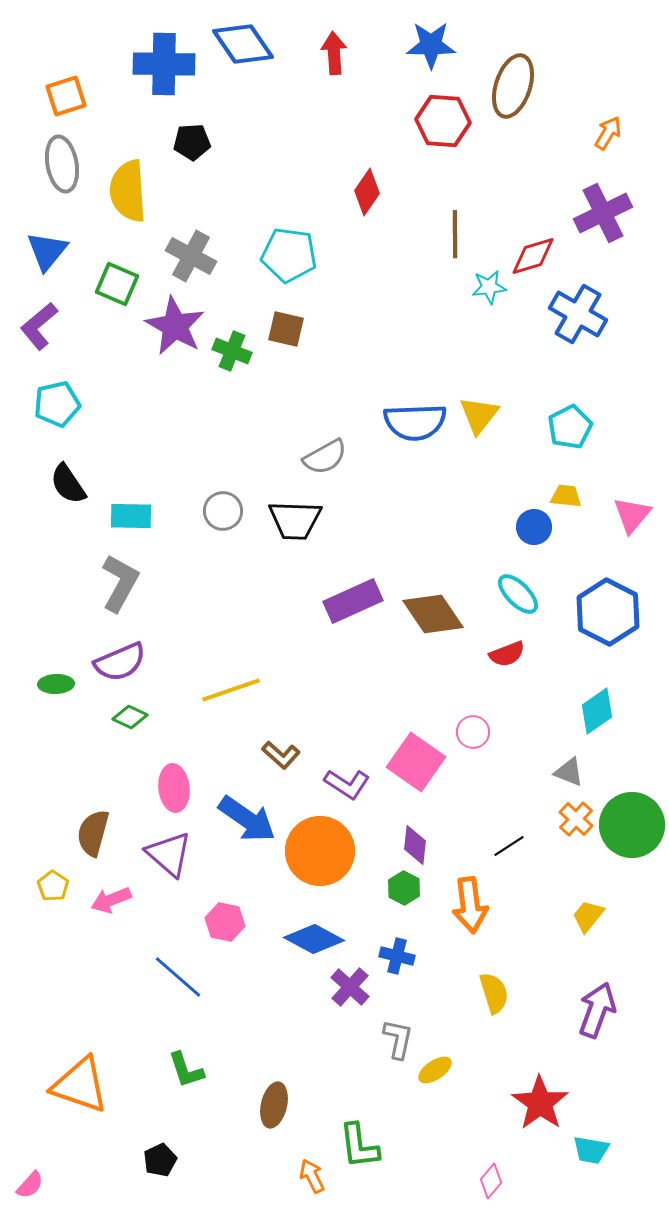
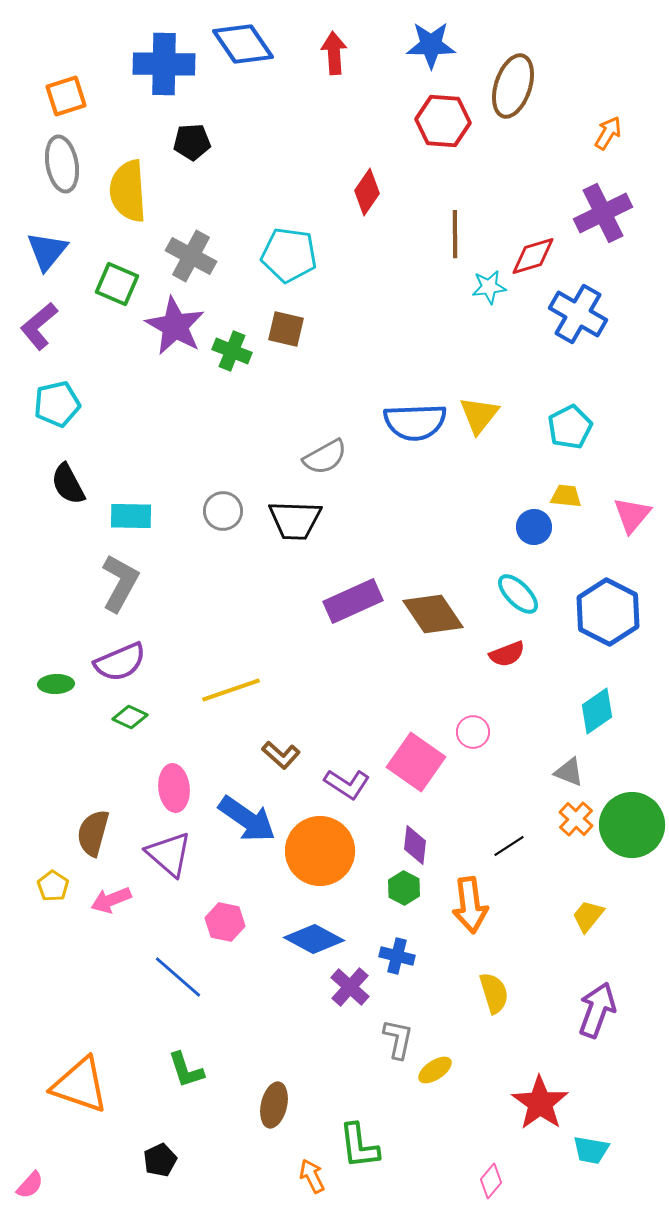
black semicircle at (68, 484): rotated 6 degrees clockwise
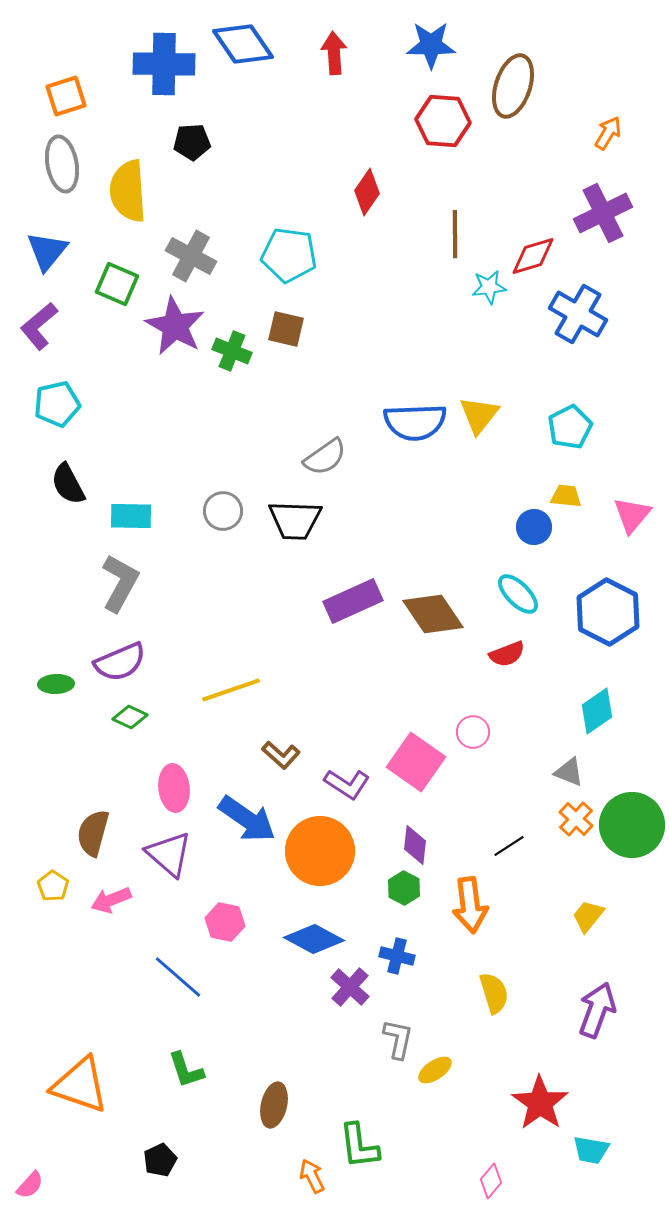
gray semicircle at (325, 457): rotated 6 degrees counterclockwise
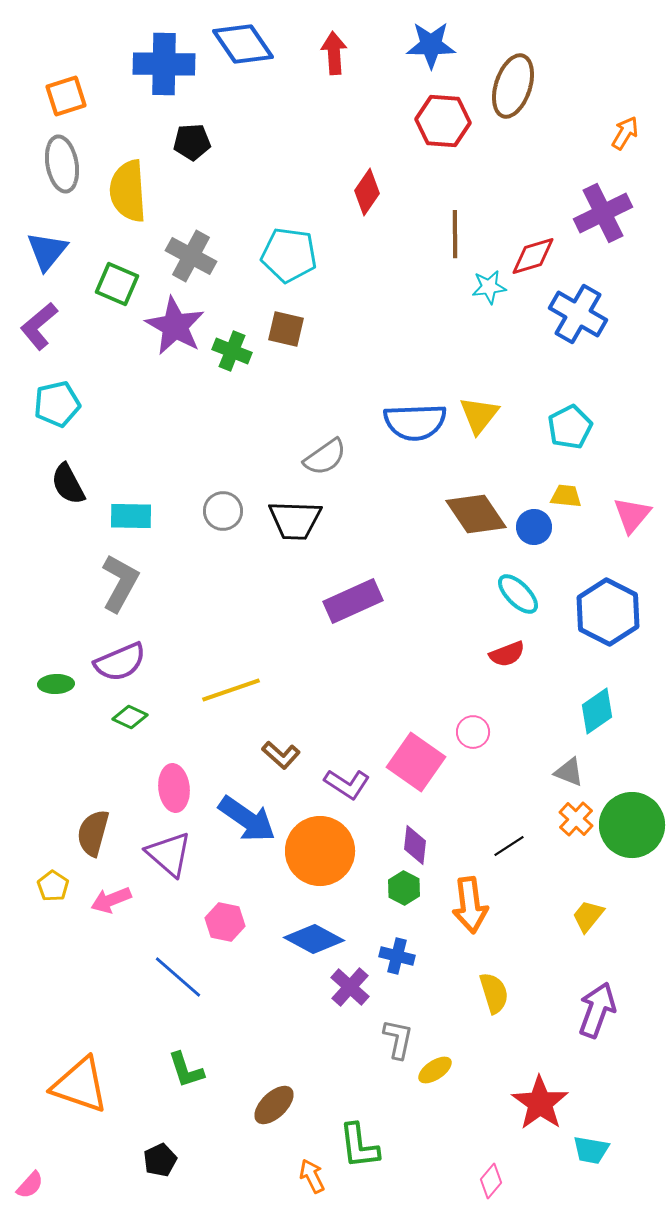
orange arrow at (608, 133): moved 17 px right
brown diamond at (433, 614): moved 43 px right, 100 px up
brown ellipse at (274, 1105): rotated 33 degrees clockwise
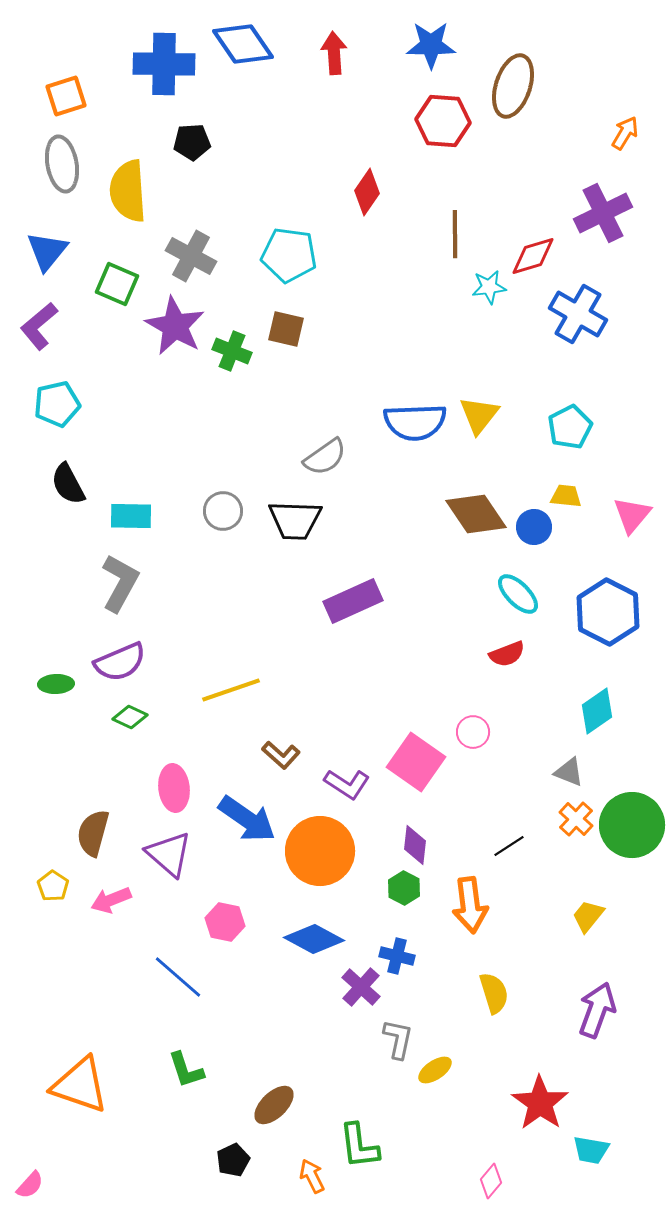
purple cross at (350, 987): moved 11 px right
black pentagon at (160, 1160): moved 73 px right
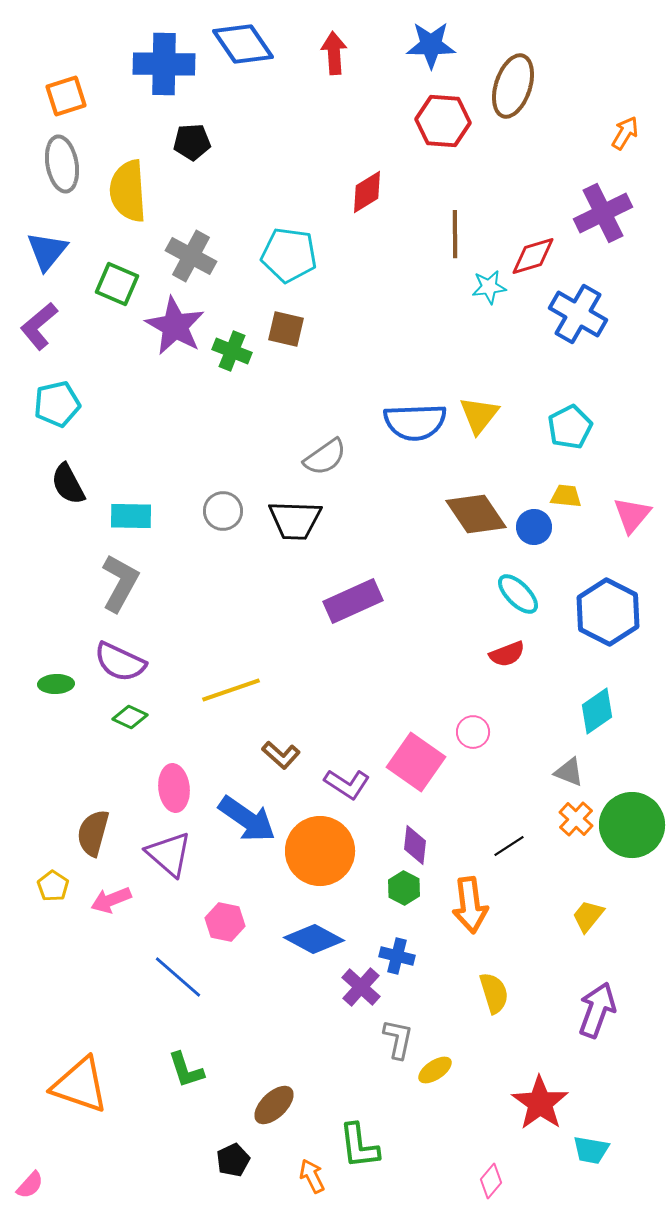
red diamond at (367, 192): rotated 24 degrees clockwise
purple semicircle at (120, 662): rotated 48 degrees clockwise
